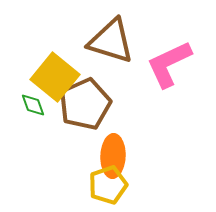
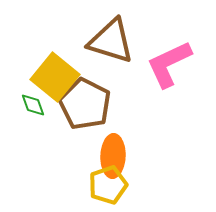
brown pentagon: rotated 21 degrees counterclockwise
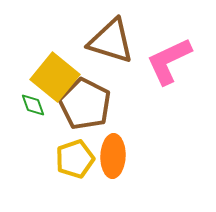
pink L-shape: moved 3 px up
yellow pentagon: moved 33 px left, 26 px up
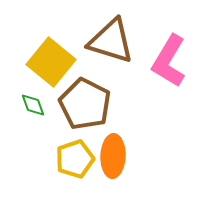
pink L-shape: rotated 34 degrees counterclockwise
yellow square: moved 4 px left, 15 px up
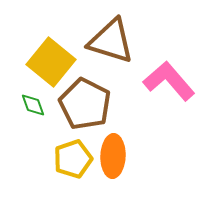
pink L-shape: moved 20 px down; rotated 108 degrees clockwise
yellow pentagon: moved 2 px left
